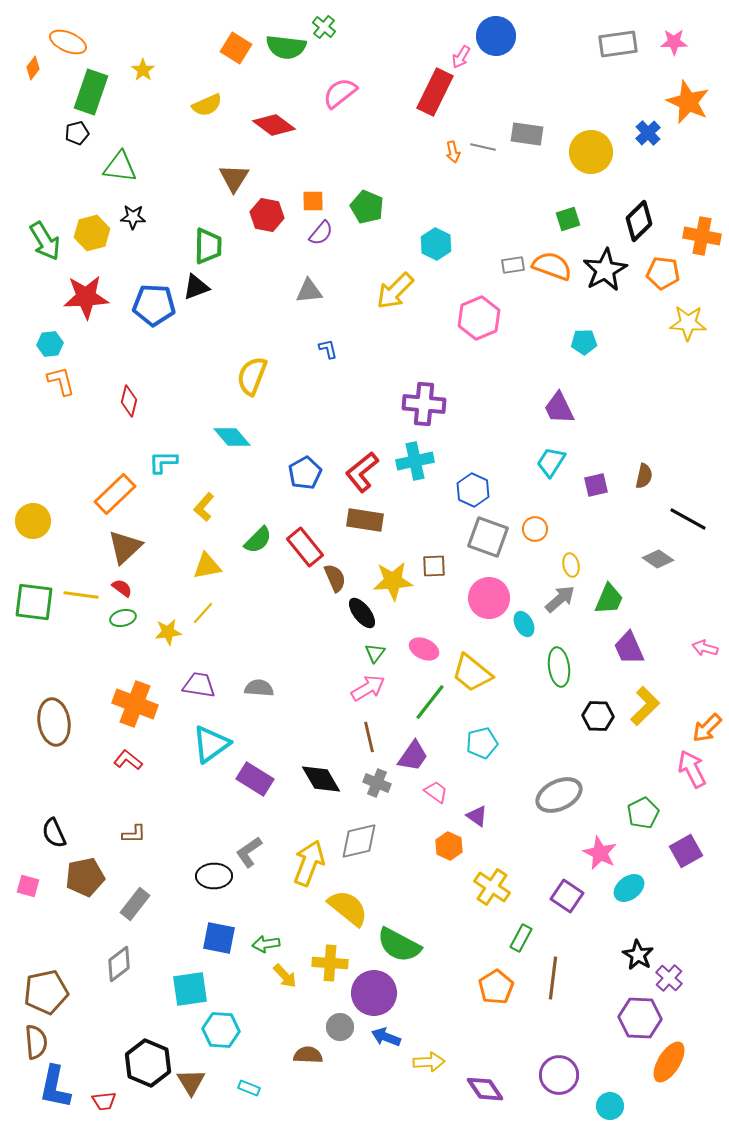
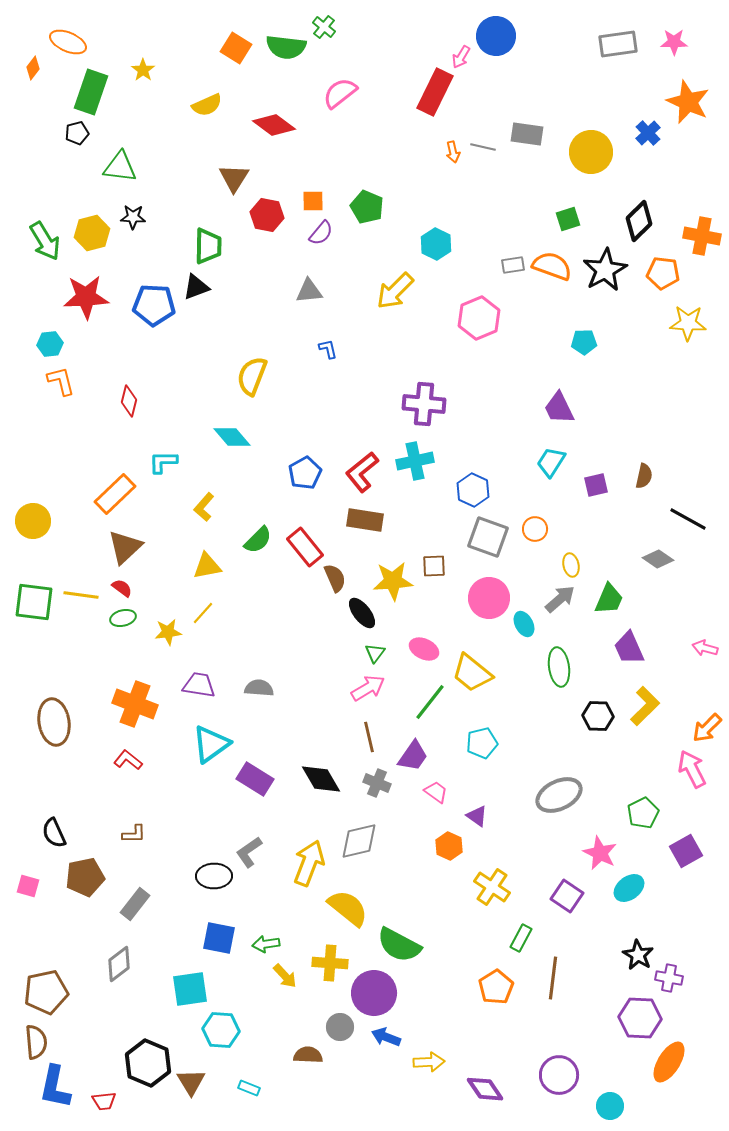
purple cross at (669, 978): rotated 32 degrees counterclockwise
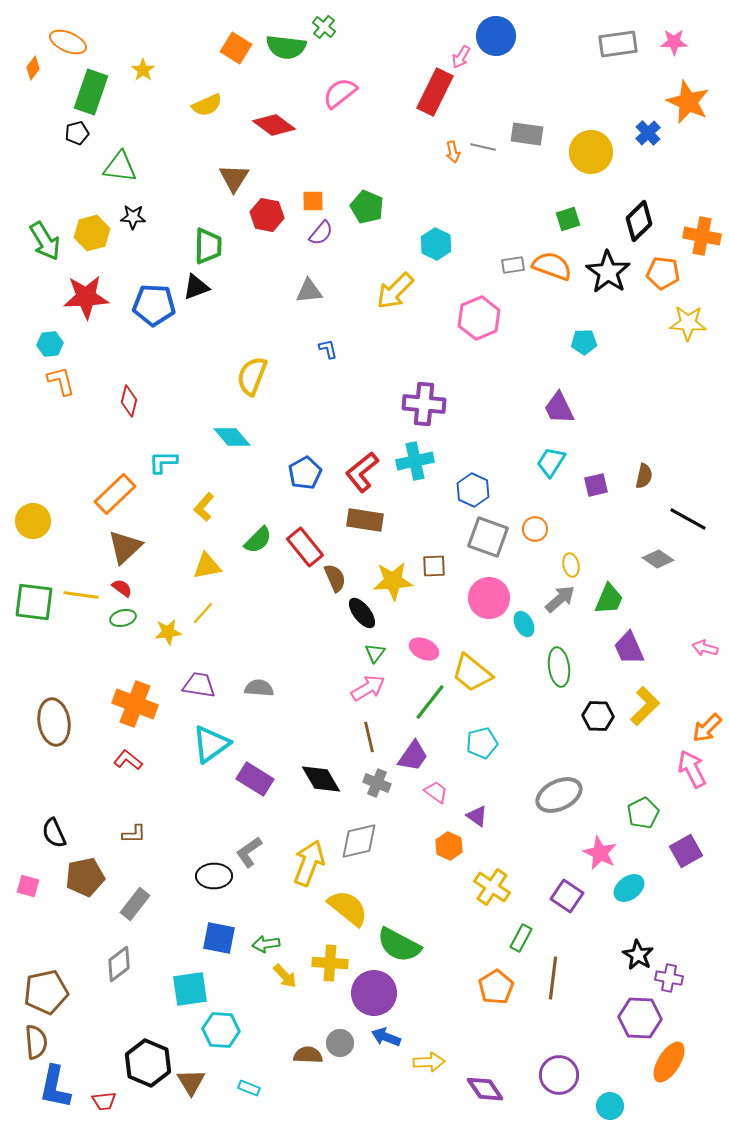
black star at (605, 270): moved 3 px right, 2 px down; rotated 9 degrees counterclockwise
gray circle at (340, 1027): moved 16 px down
